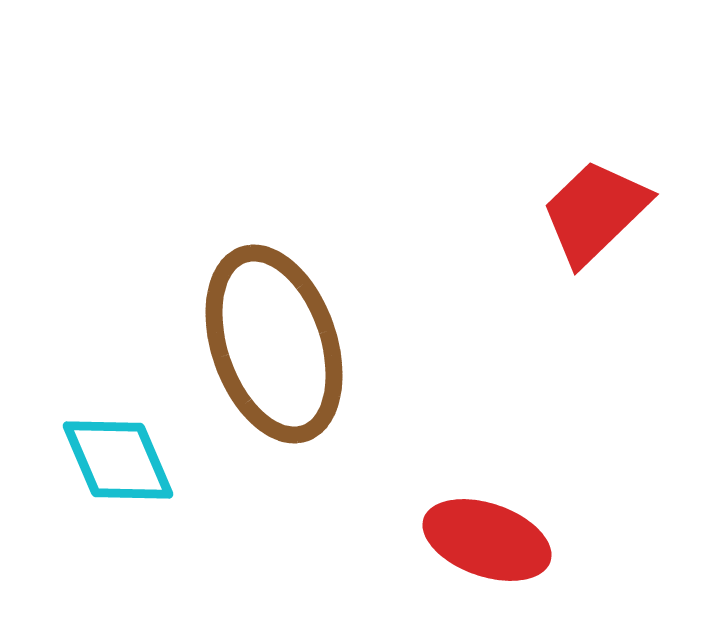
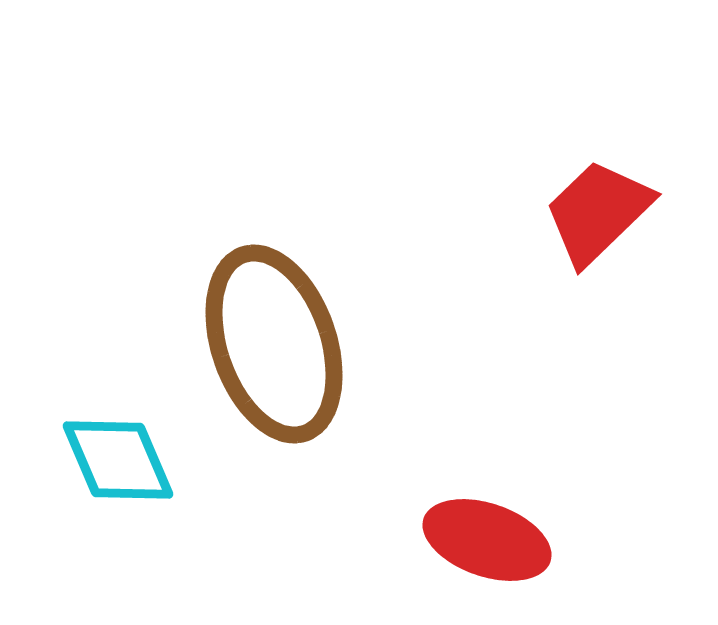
red trapezoid: moved 3 px right
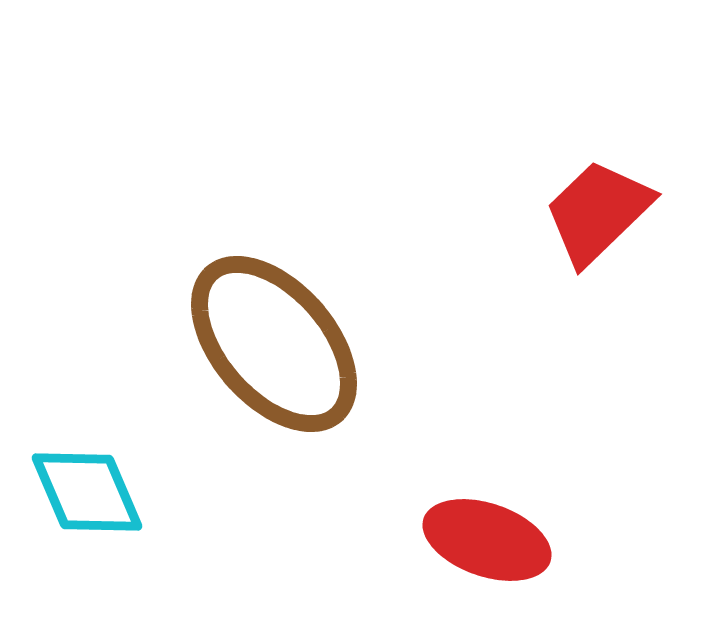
brown ellipse: rotated 22 degrees counterclockwise
cyan diamond: moved 31 px left, 32 px down
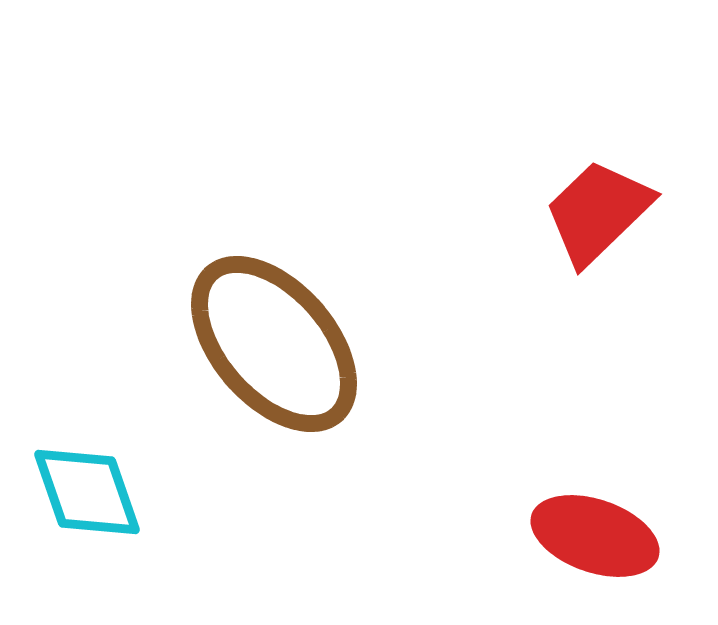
cyan diamond: rotated 4 degrees clockwise
red ellipse: moved 108 px right, 4 px up
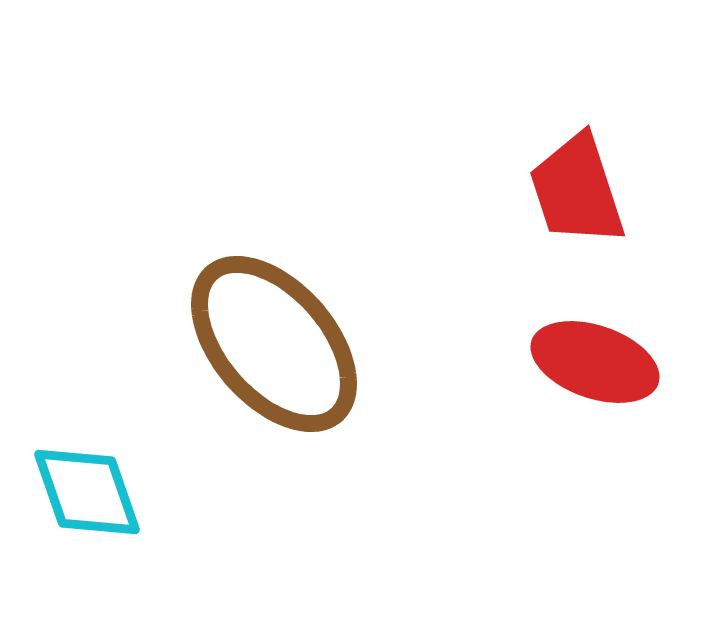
red trapezoid: moved 21 px left, 22 px up; rotated 64 degrees counterclockwise
red ellipse: moved 174 px up
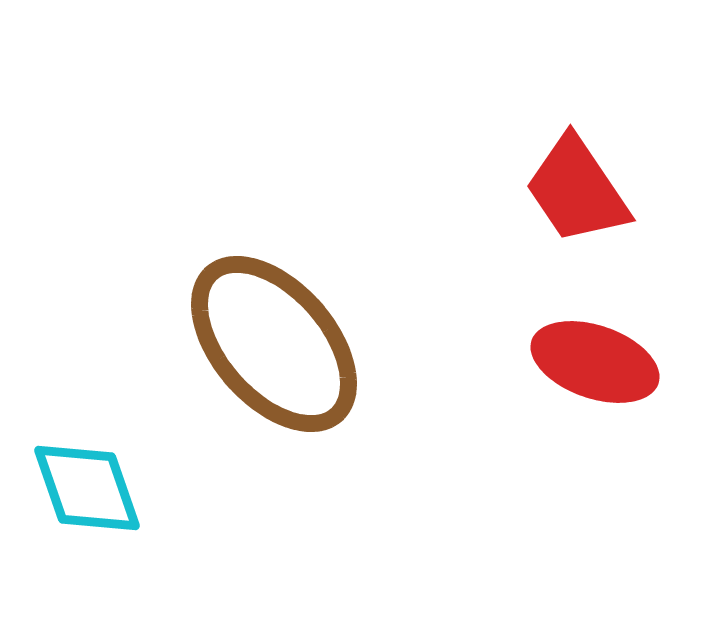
red trapezoid: rotated 16 degrees counterclockwise
cyan diamond: moved 4 px up
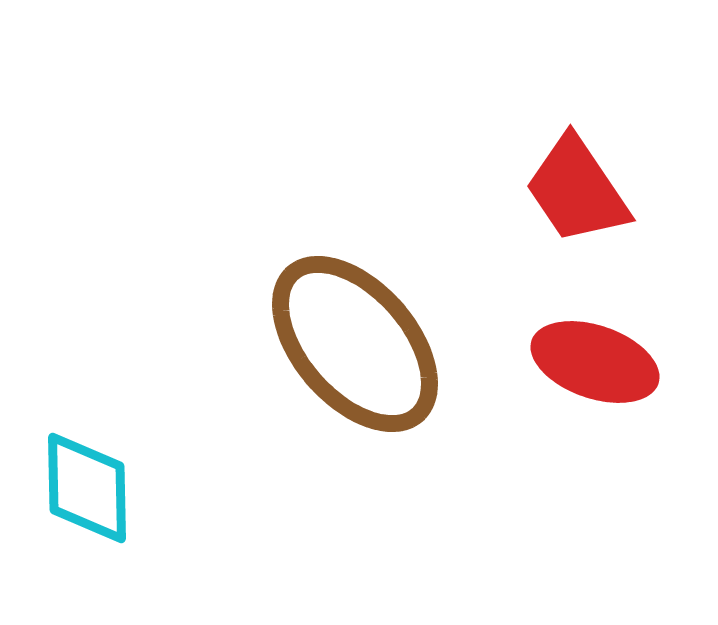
brown ellipse: moved 81 px right
cyan diamond: rotated 18 degrees clockwise
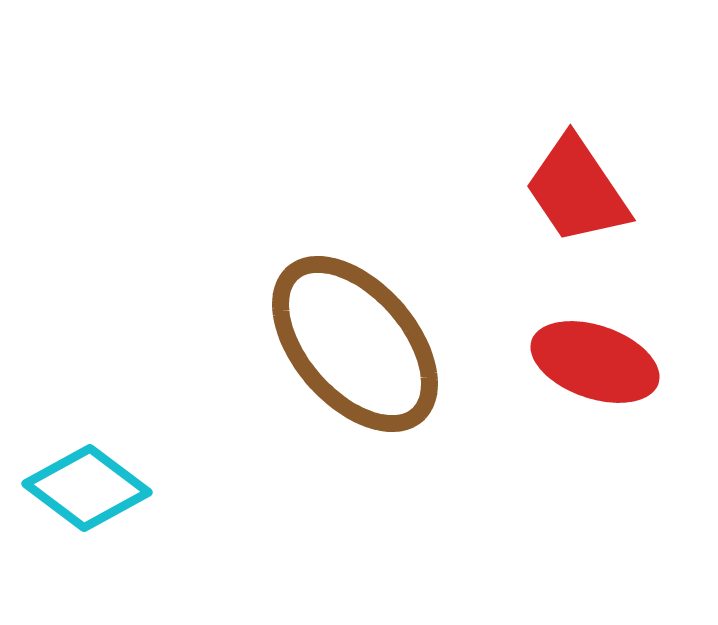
cyan diamond: rotated 52 degrees counterclockwise
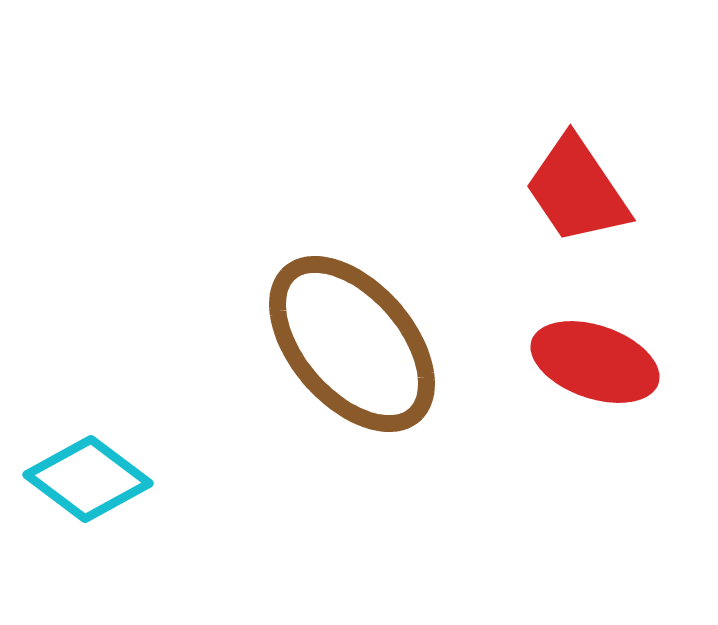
brown ellipse: moved 3 px left
cyan diamond: moved 1 px right, 9 px up
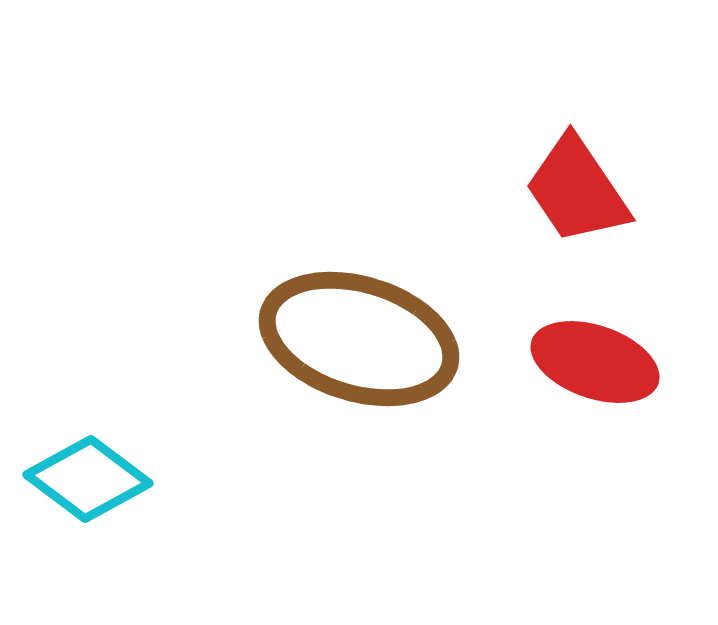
brown ellipse: moved 7 px right, 5 px up; rotated 32 degrees counterclockwise
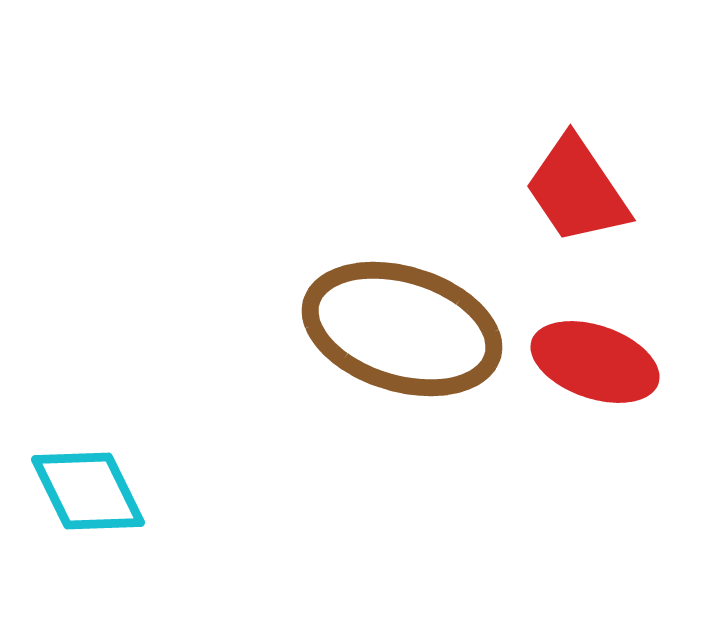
brown ellipse: moved 43 px right, 10 px up
cyan diamond: moved 12 px down; rotated 27 degrees clockwise
